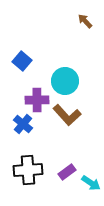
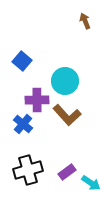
brown arrow: rotated 21 degrees clockwise
black cross: rotated 12 degrees counterclockwise
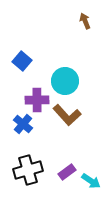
cyan arrow: moved 2 px up
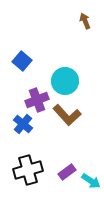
purple cross: rotated 20 degrees counterclockwise
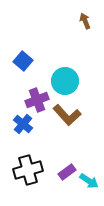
blue square: moved 1 px right
cyan arrow: moved 2 px left
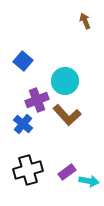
cyan arrow: rotated 24 degrees counterclockwise
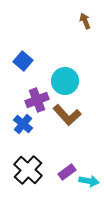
black cross: rotated 32 degrees counterclockwise
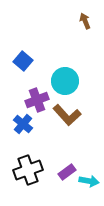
black cross: rotated 28 degrees clockwise
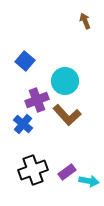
blue square: moved 2 px right
black cross: moved 5 px right
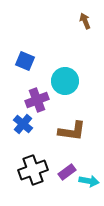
blue square: rotated 18 degrees counterclockwise
brown L-shape: moved 5 px right, 16 px down; rotated 40 degrees counterclockwise
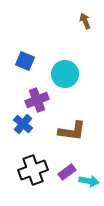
cyan circle: moved 7 px up
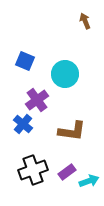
purple cross: rotated 15 degrees counterclockwise
cyan arrow: rotated 30 degrees counterclockwise
